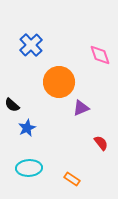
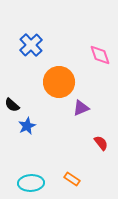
blue star: moved 2 px up
cyan ellipse: moved 2 px right, 15 px down
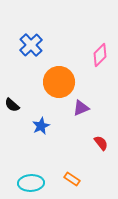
pink diamond: rotated 65 degrees clockwise
blue star: moved 14 px right
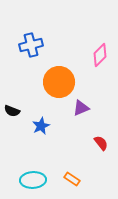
blue cross: rotated 30 degrees clockwise
black semicircle: moved 6 px down; rotated 21 degrees counterclockwise
cyan ellipse: moved 2 px right, 3 px up
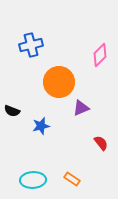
blue star: rotated 12 degrees clockwise
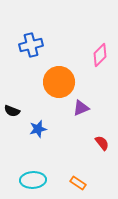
blue star: moved 3 px left, 3 px down
red semicircle: moved 1 px right
orange rectangle: moved 6 px right, 4 px down
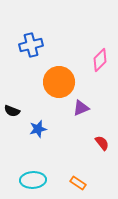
pink diamond: moved 5 px down
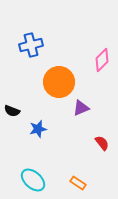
pink diamond: moved 2 px right
cyan ellipse: rotated 45 degrees clockwise
